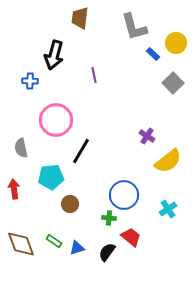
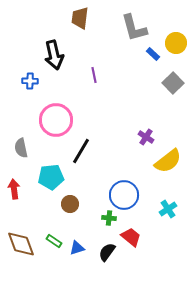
gray L-shape: moved 1 px down
black arrow: rotated 28 degrees counterclockwise
purple cross: moved 1 px left, 1 px down
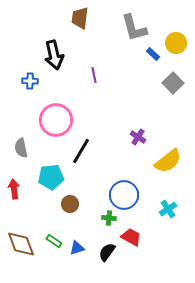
purple cross: moved 8 px left
red trapezoid: rotated 10 degrees counterclockwise
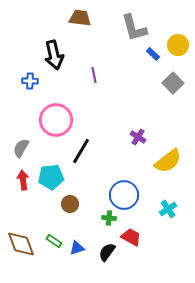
brown trapezoid: rotated 90 degrees clockwise
yellow circle: moved 2 px right, 2 px down
gray semicircle: rotated 42 degrees clockwise
red arrow: moved 9 px right, 9 px up
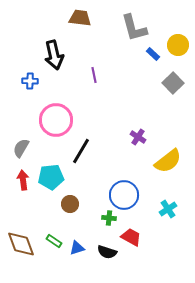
black semicircle: rotated 108 degrees counterclockwise
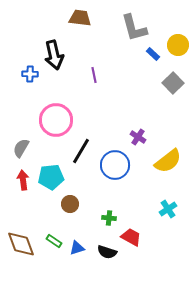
blue cross: moved 7 px up
blue circle: moved 9 px left, 30 px up
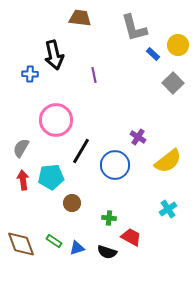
brown circle: moved 2 px right, 1 px up
